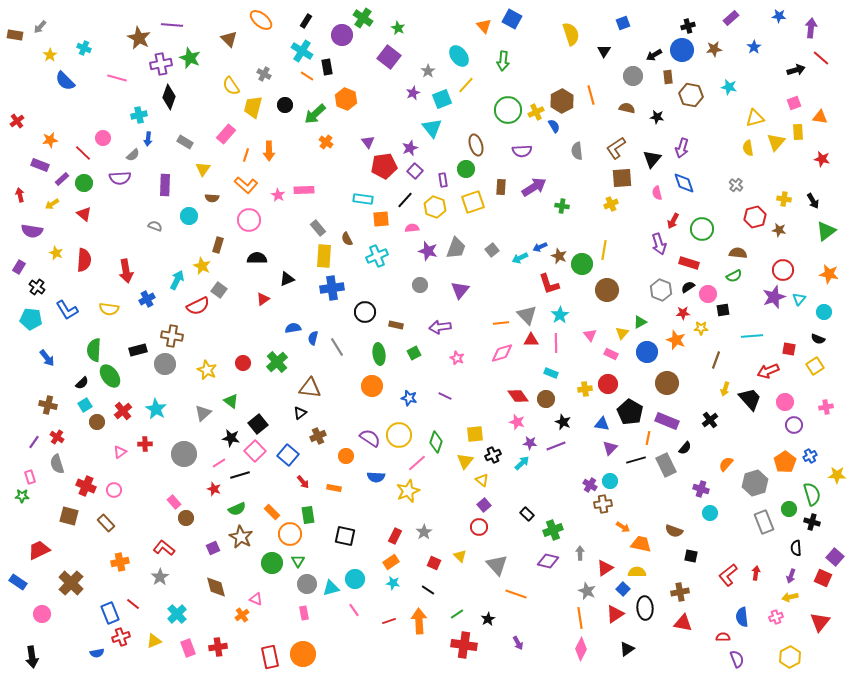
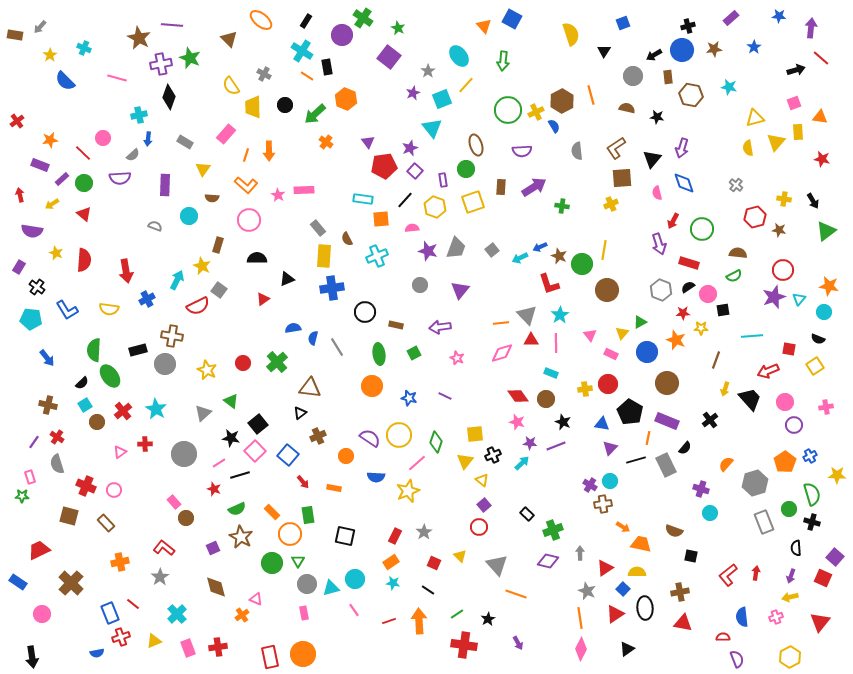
yellow trapezoid at (253, 107): rotated 15 degrees counterclockwise
orange star at (829, 274): moved 12 px down
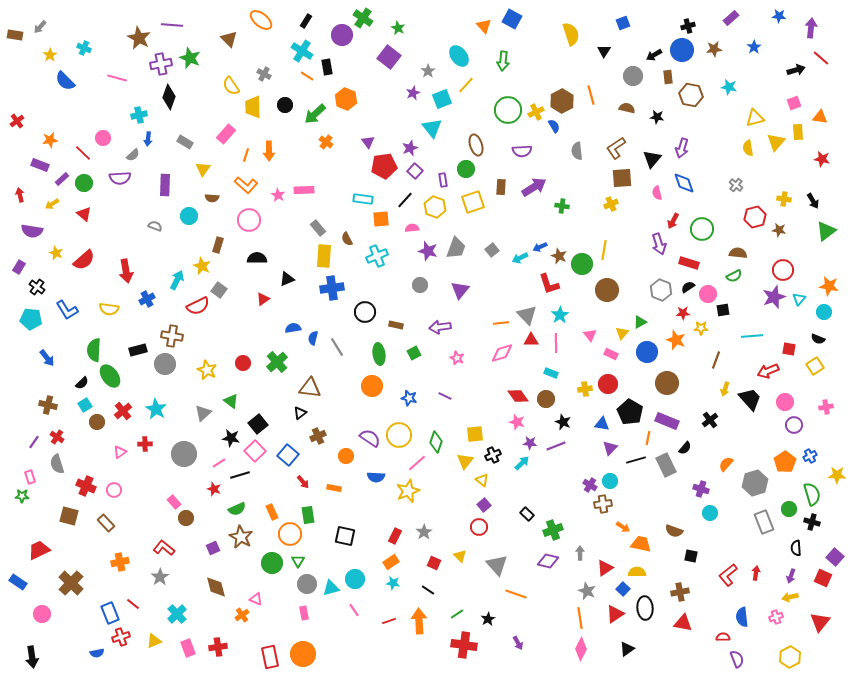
red semicircle at (84, 260): rotated 45 degrees clockwise
orange rectangle at (272, 512): rotated 21 degrees clockwise
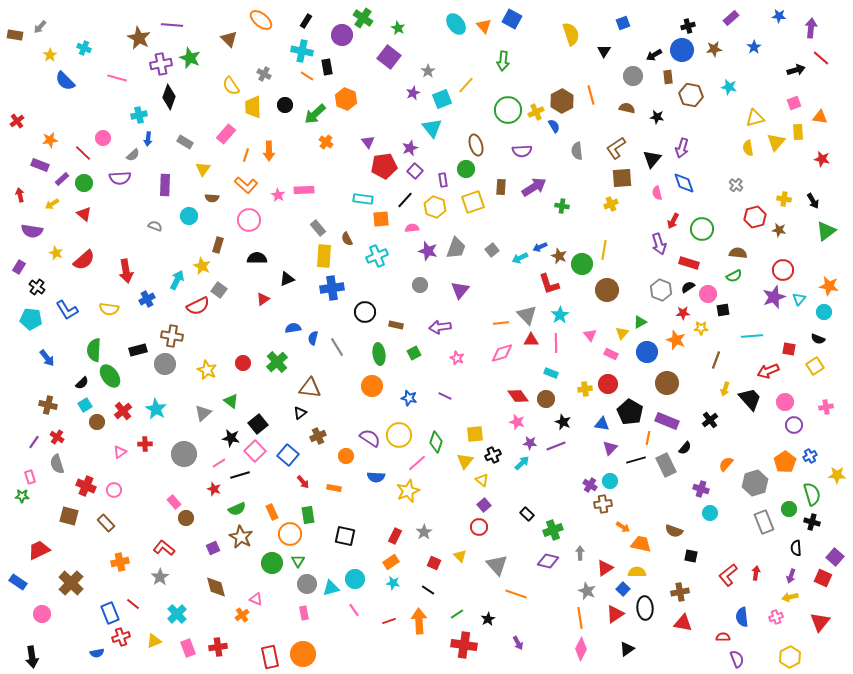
cyan cross at (302, 51): rotated 20 degrees counterclockwise
cyan ellipse at (459, 56): moved 3 px left, 32 px up
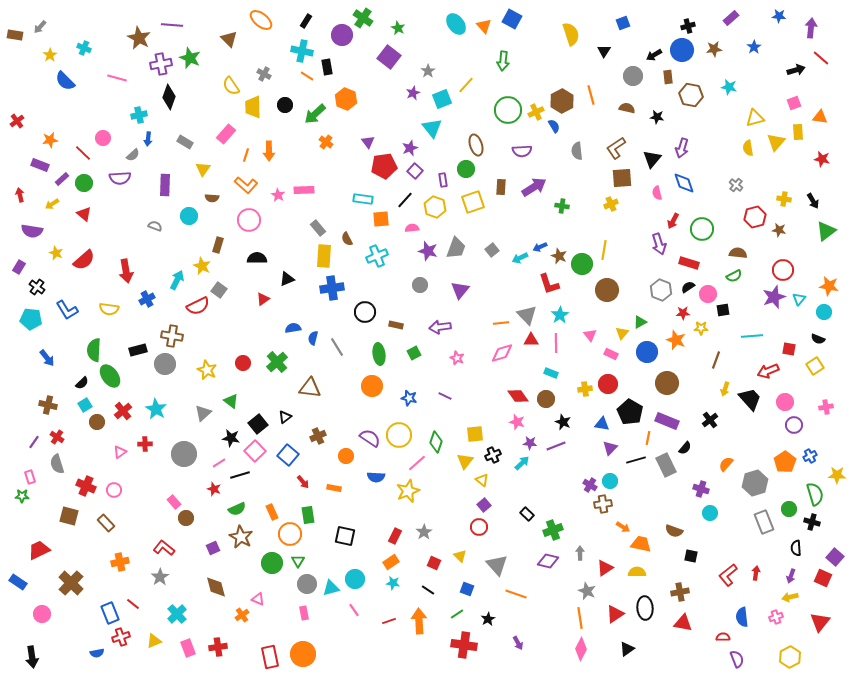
black triangle at (300, 413): moved 15 px left, 4 px down
green semicircle at (812, 494): moved 3 px right
blue square at (623, 589): moved 156 px left; rotated 24 degrees counterclockwise
pink triangle at (256, 599): moved 2 px right
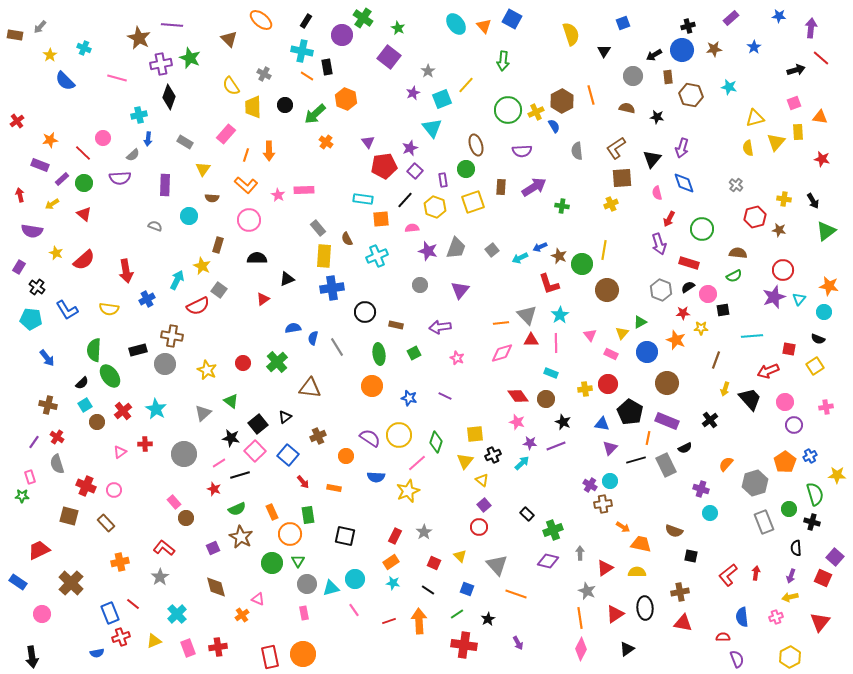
red arrow at (673, 221): moved 4 px left, 2 px up
black semicircle at (685, 448): rotated 24 degrees clockwise
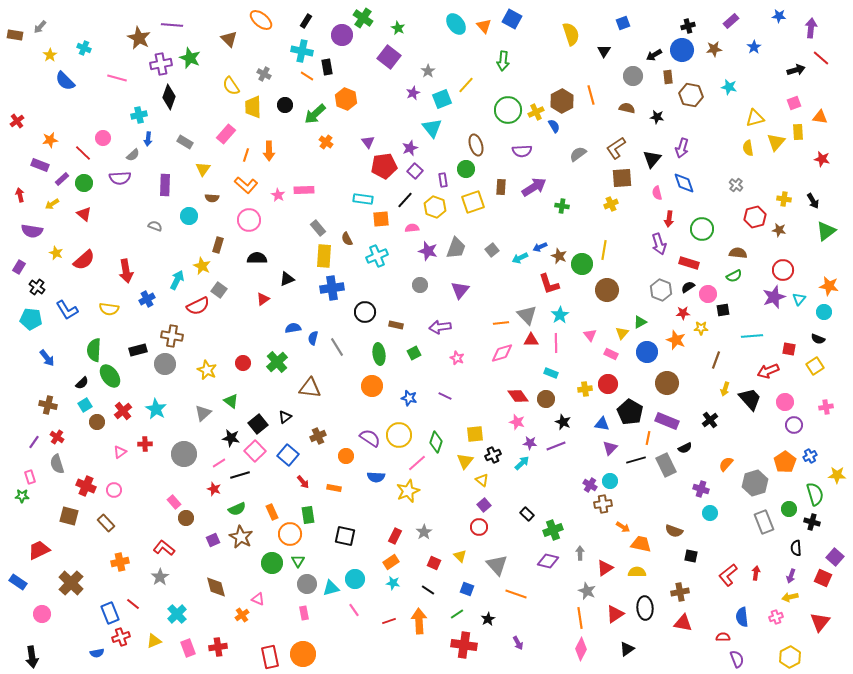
purple rectangle at (731, 18): moved 3 px down
gray semicircle at (577, 151): moved 1 px right, 3 px down; rotated 60 degrees clockwise
red arrow at (669, 219): rotated 21 degrees counterclockwise
purple square at (213, 548): moved 8 px up
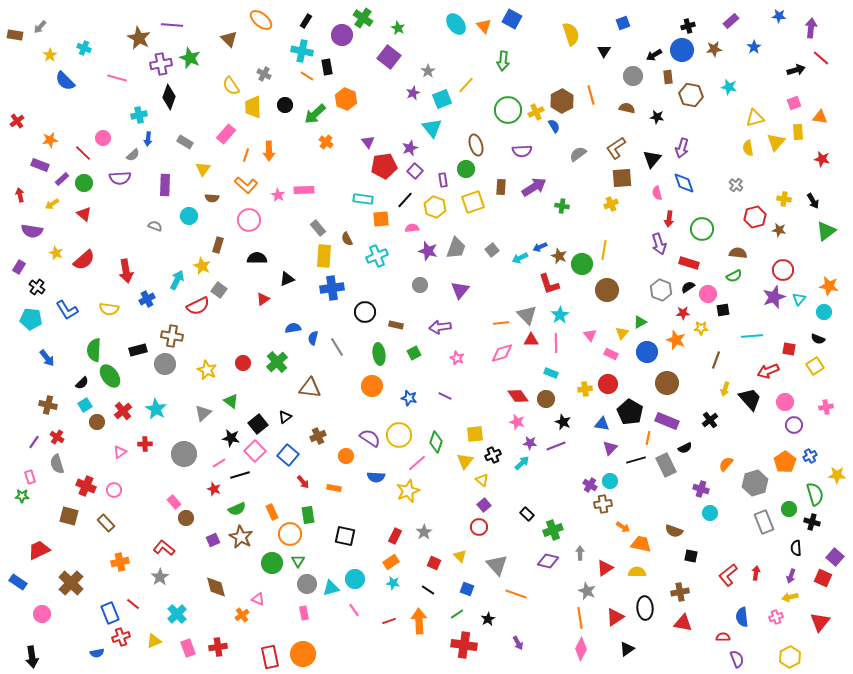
red triangle at (615, 614): moved 3 px down
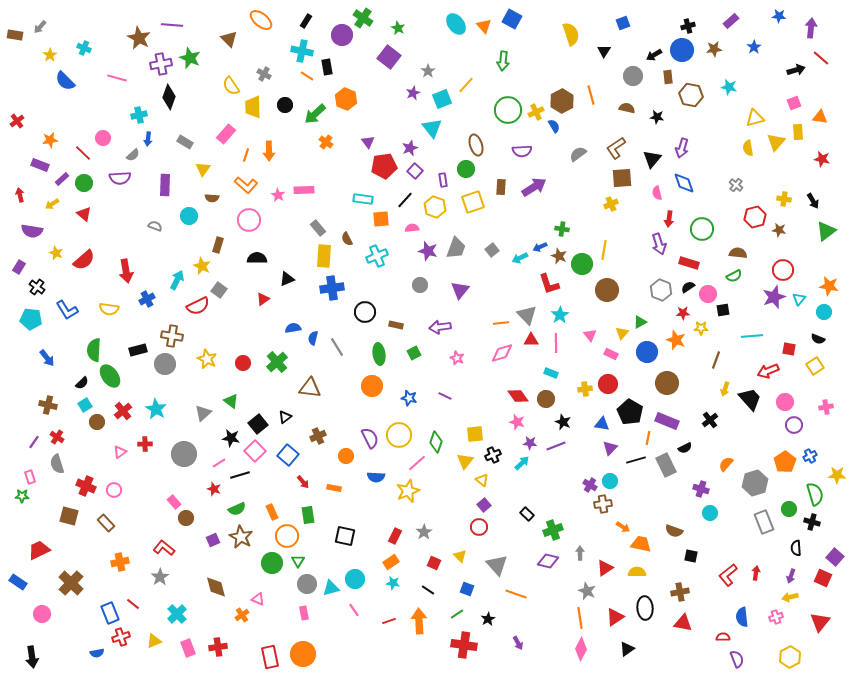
green cross at (562, 206): moved 23 px down
yellow star at (207, 370): moved 11 px up
purple semicircle at (370, 438): rotated 30 degrees clockwise
orange circle at (290, 534): moved 3 px left, 2 px down
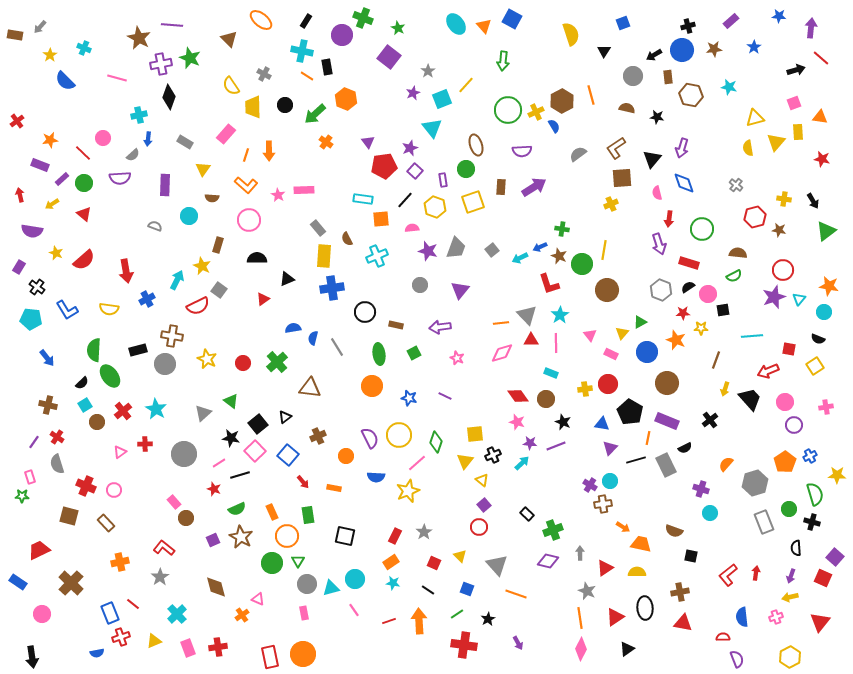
green cross at (363, 18): rotated 12 degrees counterclockwise
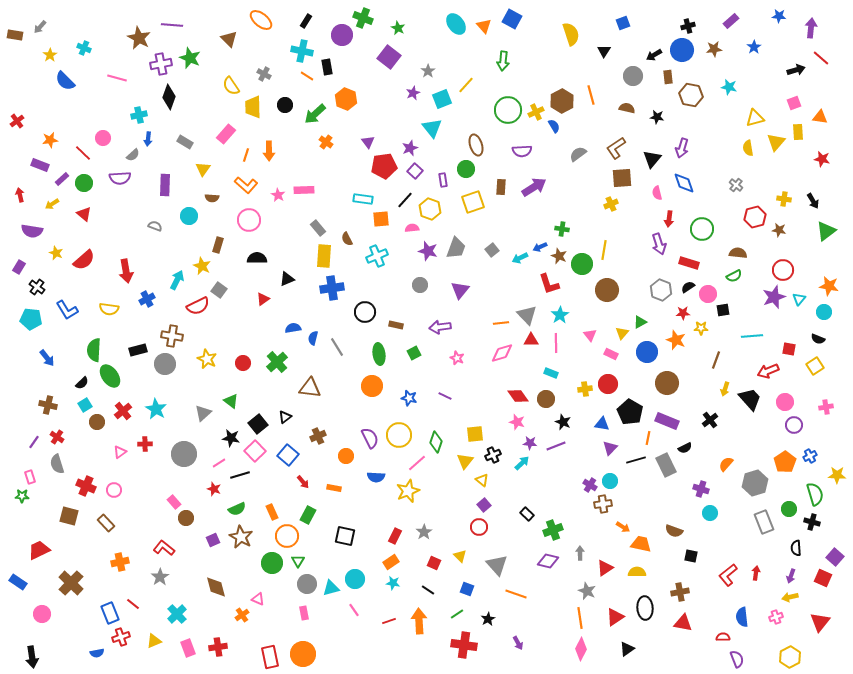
yellow hexagon at (435, 207): moved 5 px left, 2 px down
green rectangle at (308, 515): rotated 36 degrees clockwise
